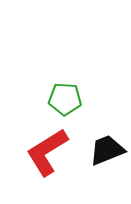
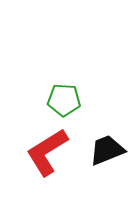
green pentagon: moved 1 px left, 1 px down
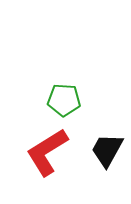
black trapezoid: rotated 39 degrees counterclockwise
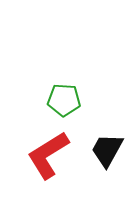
red L-shape: moved 1 px right, 3 px down
